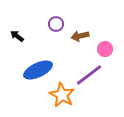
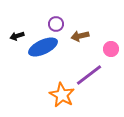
black arrow: rotated 56 degrees counterclockwise
pink circle: moved 6 px right
blue ellipse: moved 5 px right, 23 px up
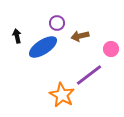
purple circle: moved 1 px right, 1 px up
black arrow: rotated 96 degrees clockwise
blue ellipse: rotated 8 degrees counterclockwise
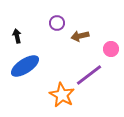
blue ellipse: moved 18 px left, 19 px down
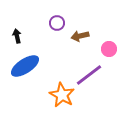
pink circle: moved 2 px left
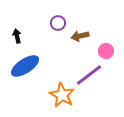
purple circle: moved 1 px right
pink circle: moved 3 px left, 2 px down
